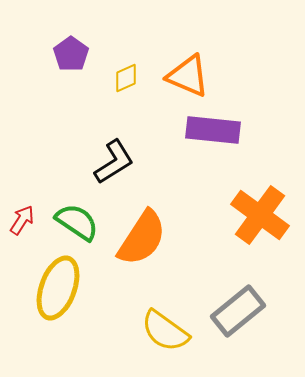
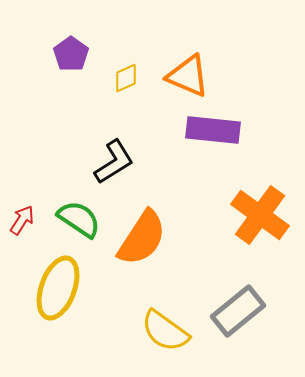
green semicircle: moved 2 px right, 3 px up
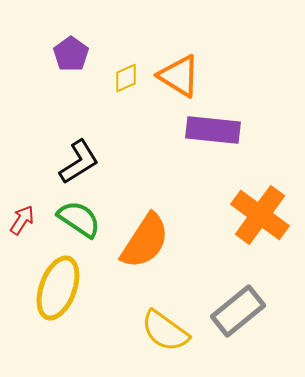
orange triangle: moved 9 px left; rotated 9 degrees clockwise
black L-shape: moved 35 px left
orange semicircle: moved 3 px right, 3 px down
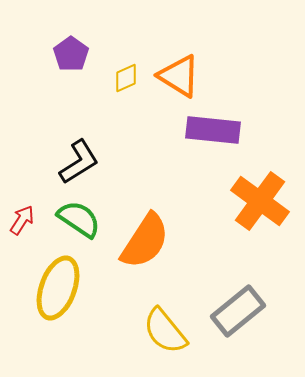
orange cross: moved 14 px up
yellow semicircle: rotated 15 degrees clockwise
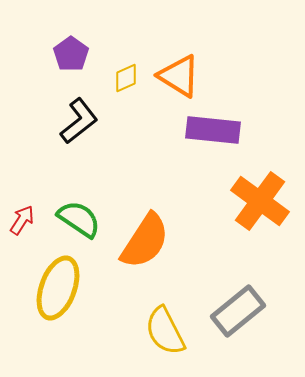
black L-shape: moved 41 px up; rotated 6 degrees counterclockwise
yellow semicircle: rotated 12 degrees clockwise
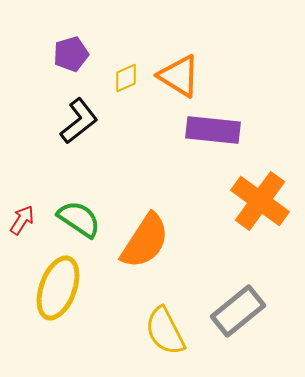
purple pentagon: rotated 20 degrees clockwise
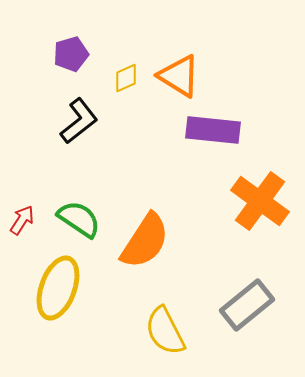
gray rectangle: moved 9 px right, 6 px up
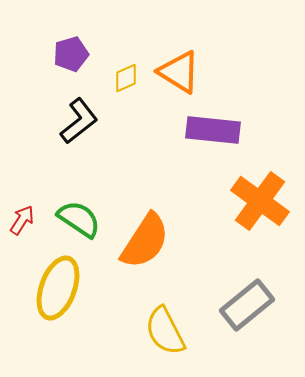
orange triangle: moved 4 px up
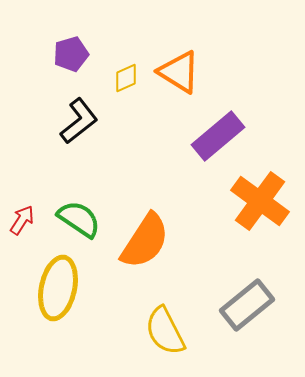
purple rectangle: moved 5 px right, 6 px down; rotated 46 degrees counterclockwise
yellow ellipse: rotated 8 degrees counterclockwise
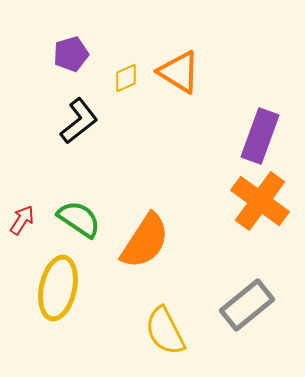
purple rectangle: moved 42 px right; rotated 30 degrees counterclockwise
